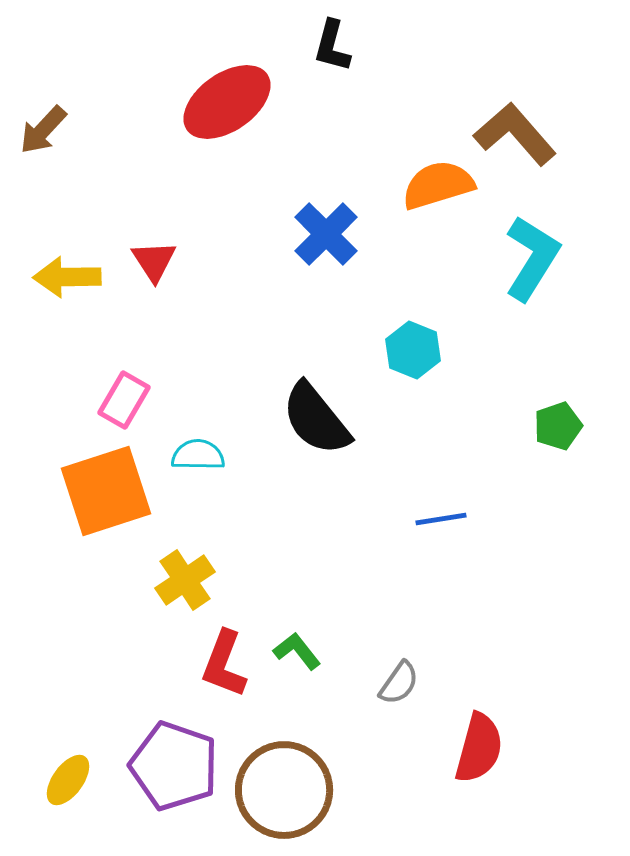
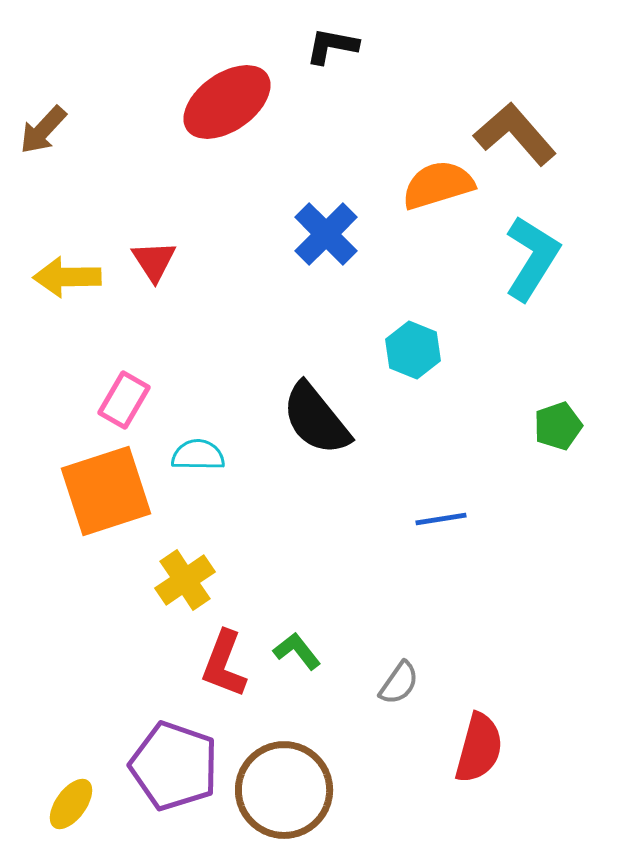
black L-shape: rotated 86 degrees clockwise
yellow ellipse: moved 3 px right, 24 px down
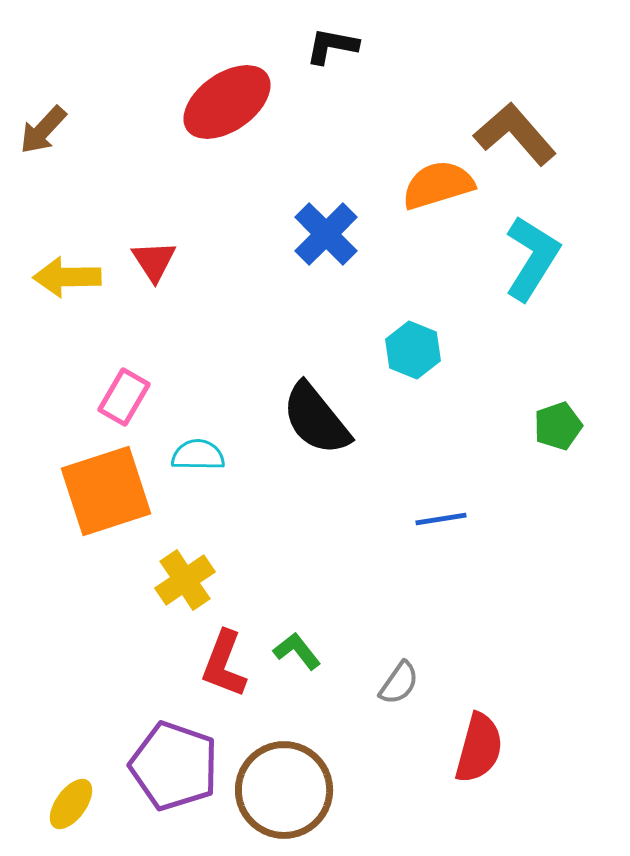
pink rectangle: moved 3 px up
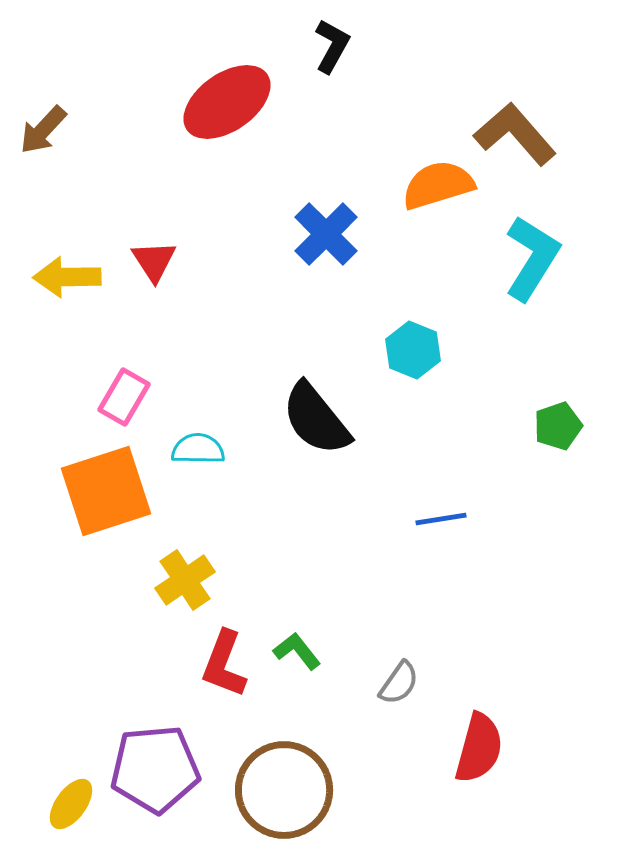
black L-shape: rotated 108 degrees clockwise
cyan semicircle: moved 6 px up
purple pentagon: moved 19 px left, 3 px down; rotated 24 degrees counterclockwise
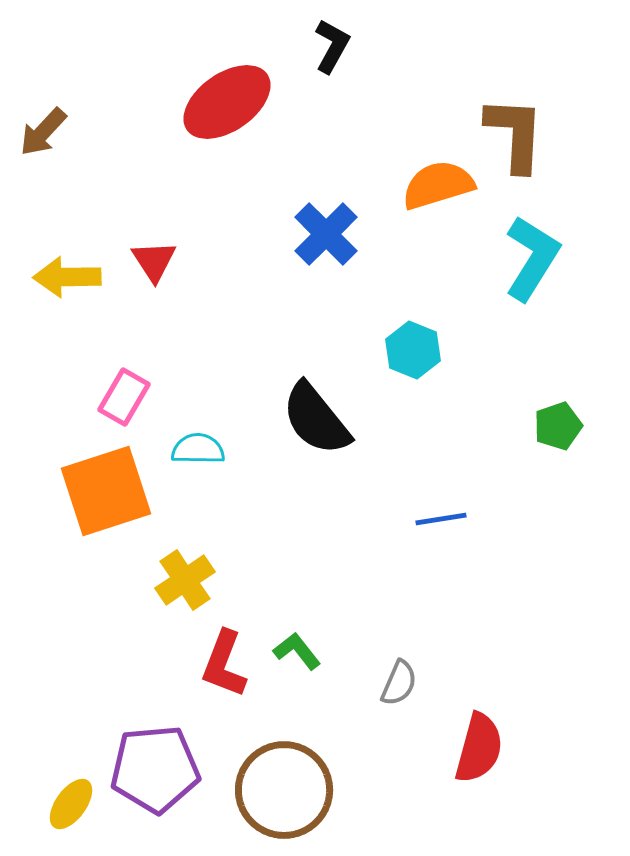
brown arrow: moved 2 px down
brown L-shape: rotated 44 degrees clockwise
gray semicircle: rotated 12 degrees counterclockwise
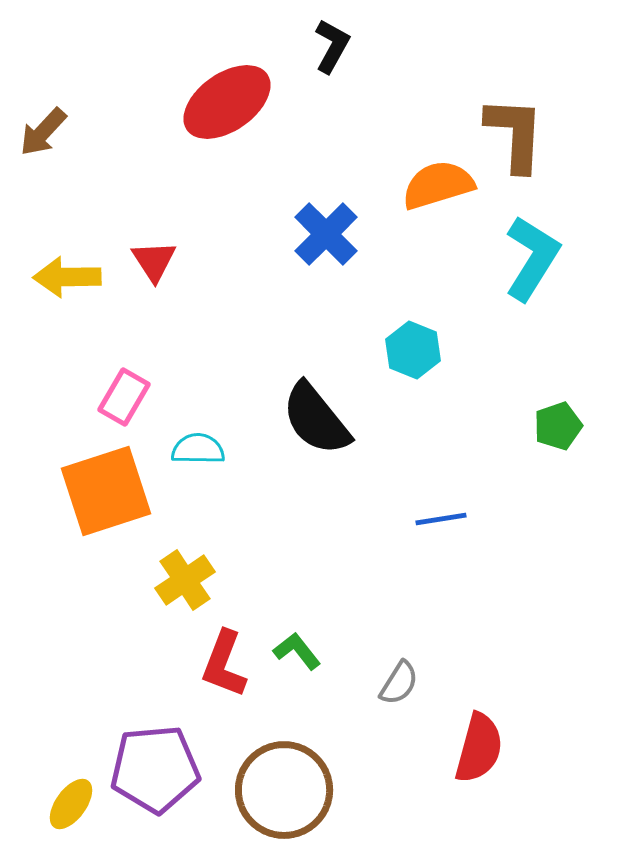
gray semicircle: rotated 9 degrees clockwise
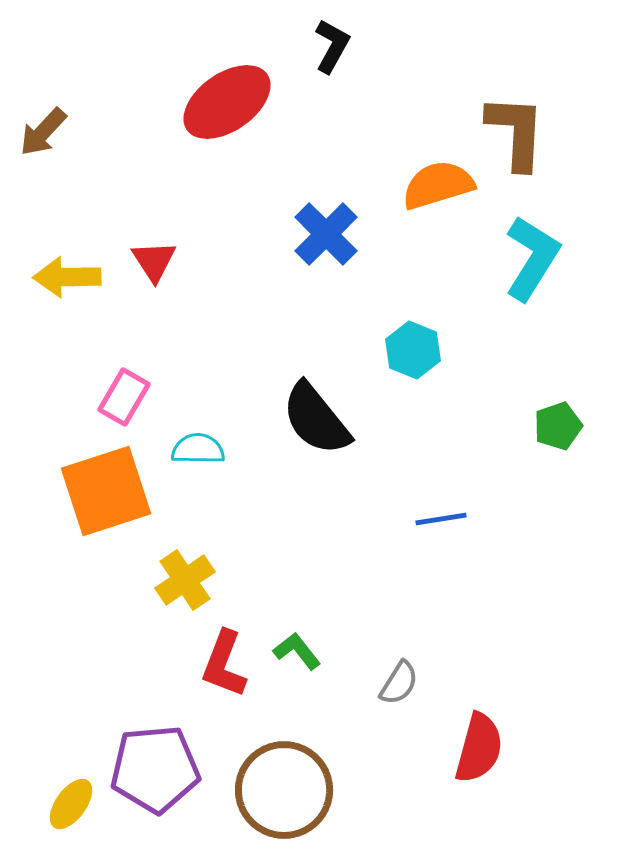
brown L-shape: moved 1 px right, 2 px up
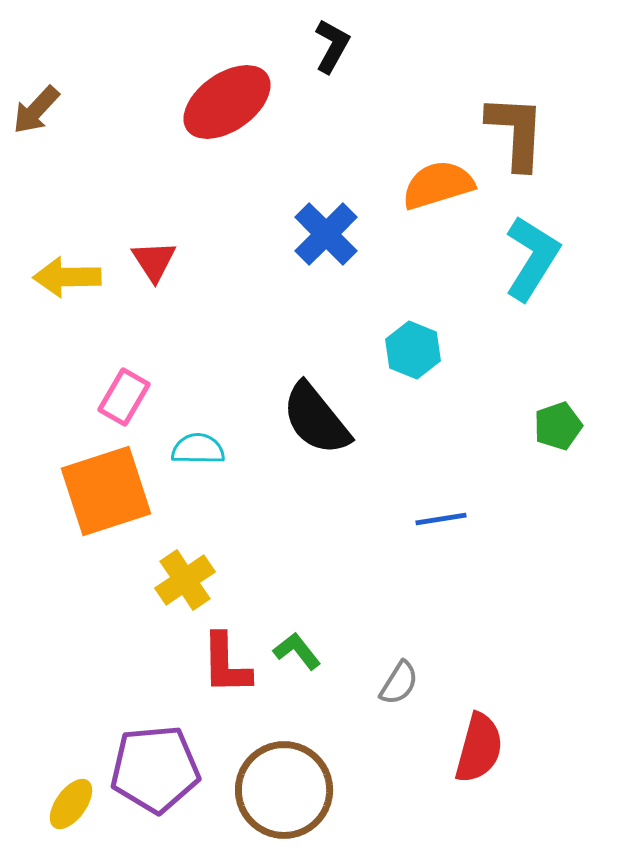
brown arrow: moved 7 px left, 22 px up
red L-shape: moved 2 px right; rotated 22 degrees counterclockwise
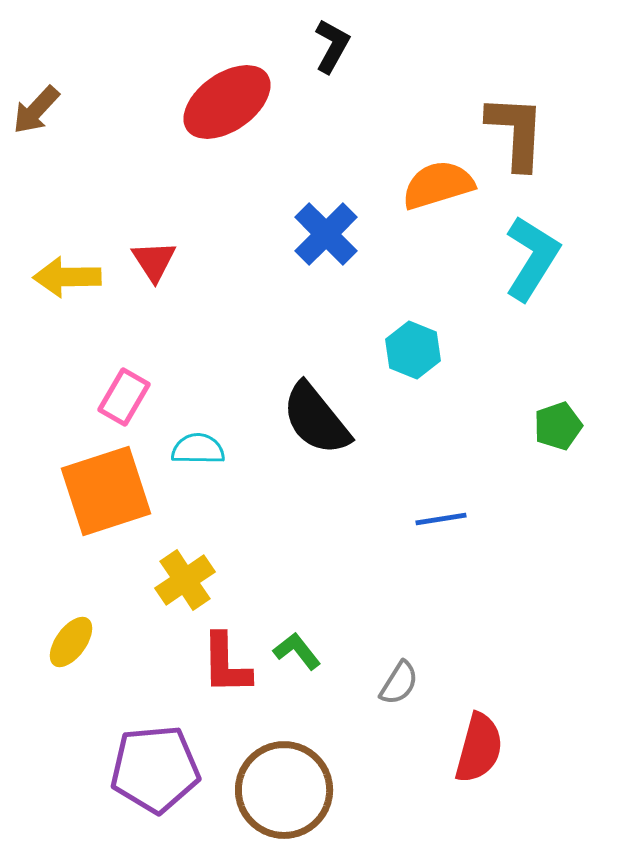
yellow ellipse: moved 162 px up
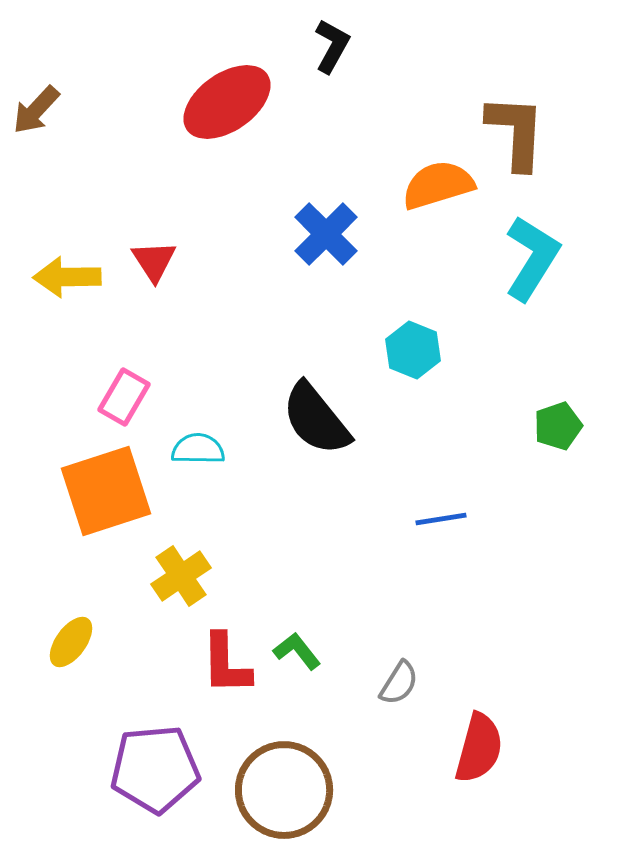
yellow cross: moved 4 px left, 4 px up
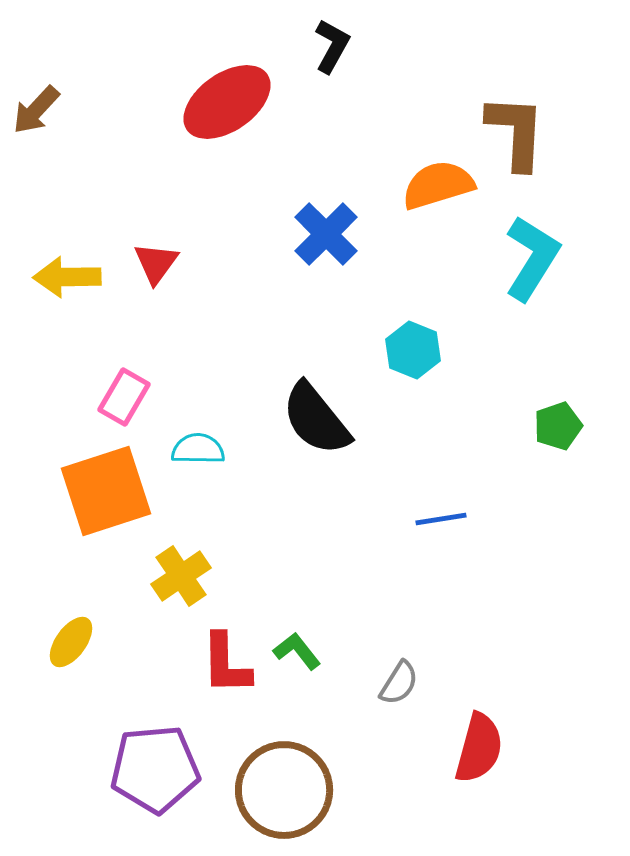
red triangle: moved 2 px right, 2 px down; rotated 9 degrees clockwise
